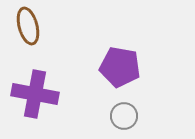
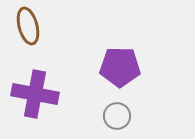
purple pentagon: rotated 9 degrees counterclockwise
gray circle: moved 7 px left
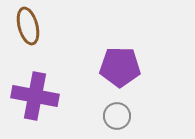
purple cross: moved 2 px down
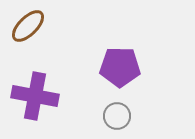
brown ellipse: rotated 60 degrees clockwise
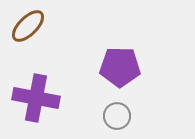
purple cross: moved 1 px right, 2 px down
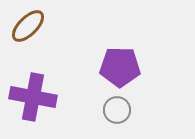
purple cross: moved 3 px left, 1 px up
gray circle: moved 6 px up
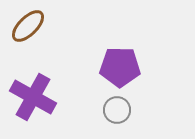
purple cross: rotated 18 degrees clockwise
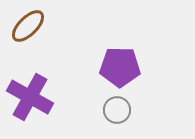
purple cross: moved 3 px left
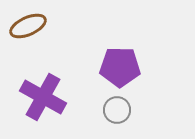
brown ellipse: rotated 21 degrees clockwise
purple cross: moved 13 px right
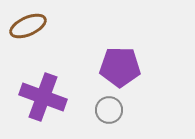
purple cross: rotated 9 degrees counterclockwise
gray circle: moved 8 px left
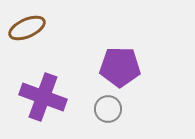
brown ellipse: moved 1 px left, 2 px down
gray circle: moved 1 px left, 1 px up
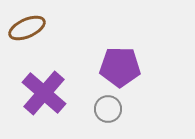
purple cross: moved 1 px right, 4 px up; rotated 21 degrees clockwise
